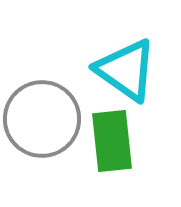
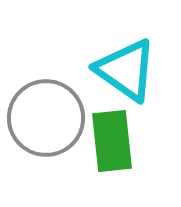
gray circle: moved 4 px right, 1 px up
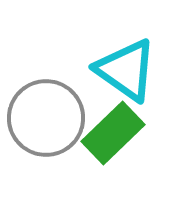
green rectangle: moved 1 px right, 8 px up; rotated 52 degrees clockwise
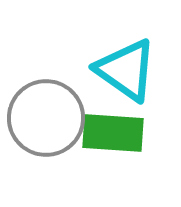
green rectangle: rotated 48 degrees clockwise
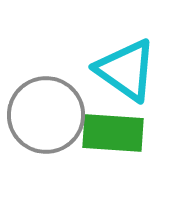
gray circle: moved 3 px up
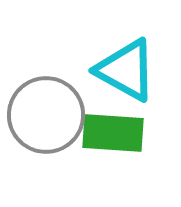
cyan triangle: rotated 6 degrees counterclockwise
